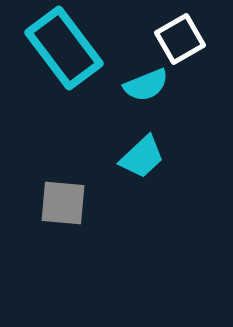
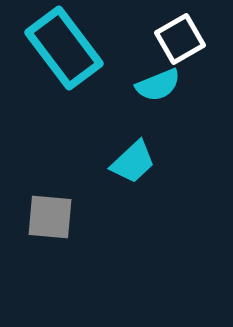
cyan semicircle: moved 12 px right
cyan trapezoid: moved 9 px left, 5 px down
gray square: moved 13 px left, 14 px down
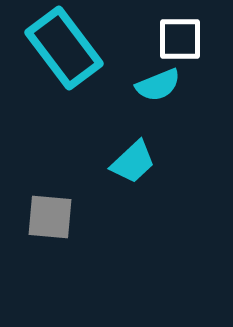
white square: rotated 30 degrees clockwise
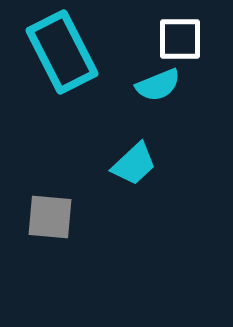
cyan rectangle: moved 2 px left, 4 px down; rotated 10 degrees clockwise
cyan trapezoid: moved 1 px right, 2 px down
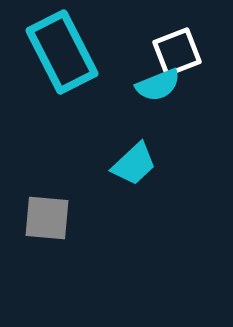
white square: moved 3 px left, 13 px down; rotated 21 degrees counterclockwise
gray square: moved 3 px left, 1 px down
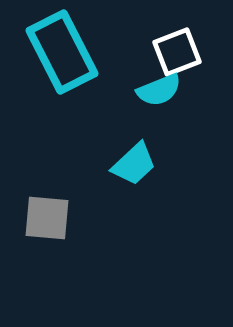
cyan semicircle: moved 1 px right, 5 px down
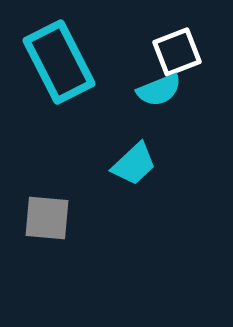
cyan rectangle: moved 3 px left, 10 px down
